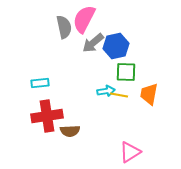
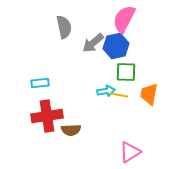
pink semicircle: moved 40 px right
brown semicircle: moved 1 px right, 1 px up
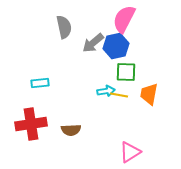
red cross: moved 16 px left, 8 px down
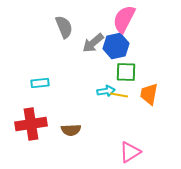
gray semicircle: rotated 10 degrees counterclockwise
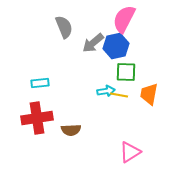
red cross: moved 6 px right, 6 px up
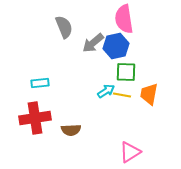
pink semicircle: rotated 36 degrees counterclockwise
cyan arrow: rotated 24 degrees counterclockwise
yellow line: moved 3 px right
red cross: moved 2 px left
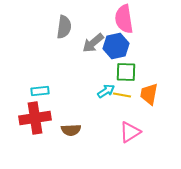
gray semicircle: rotated 30 degrees clockwise
cyan rectangle: moved 8 px down
pink triangle: moved 20 px up
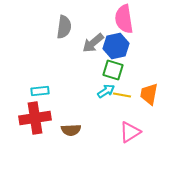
green square: moved 13 px left, 2 px up; rotated 15 degrees clockwise
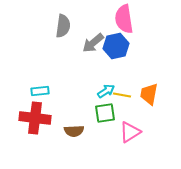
gray semicircle: moved 1 px left, 1 px up
green square: moved 8 px left, 43 px down; rotated 25 degrees counterclockwise
red cross: rotated 16 degrees clockwise
brown semicircle: moved 3 px right, 1 px down
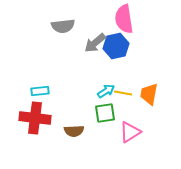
gray semicircle: rotated 75 degrees clockwise
gray arrow: moved 2 px right
yellow line: moved 1 px right, 2 px up
